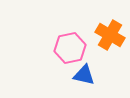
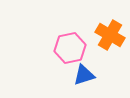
blue triangle: rotated 30 degrees counterclockwise
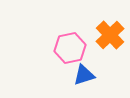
orange cross: rotated 16 degrees clockwise
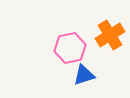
orange cross: rotated 12 degrees clockwise
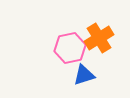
orange cross: moved 11 px left, 3 px down
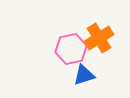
pink hexagon: moved 1 px right, 1 px down
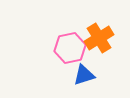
pink hexagon: moved 1 px left, 1 px up
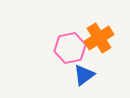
blue triangle: rotated 20 degrees counterclockwise
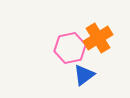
orange cross: moved 1 px left
